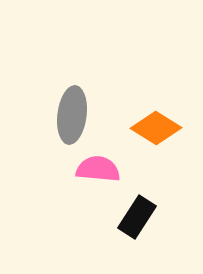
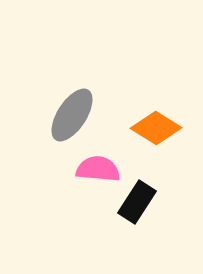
gray ellipse: rotated 26 degrees clockwise
black rectangle: moved 15 px up
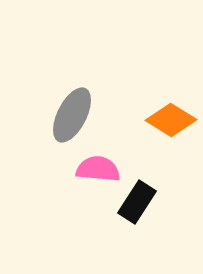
gray ellipse: rotated 6 degrees counterclockwise
orange diamond: moved 15 px right, 8 px up
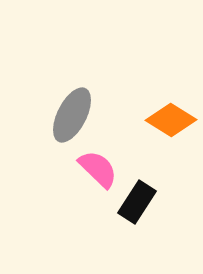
pink semicircle: rotated 39 degrees clockwise
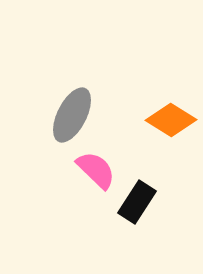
pink semicircle: moved 2 px left, 1 px down
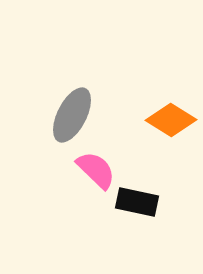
black rectangle: rotated 69 degrees clockwise
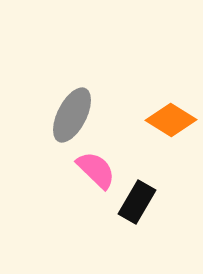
black rectangle: rotated 72 degrees counterclockwise
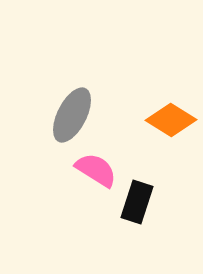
pink semicircle: rotated 12 degrees counterclockwise
black rectangle: rotated 12 degrees counterclockwise
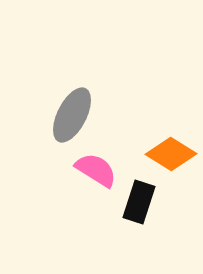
orange diamond: moved 34 px down
black rectangle: moved 2 px right
